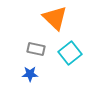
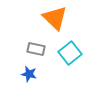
blue star: moved 1 px left; rotated 14 degrees clockwise
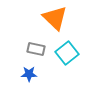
cyan square: moved 3 px left
blue star: rotated 14 degrees counterclockwise
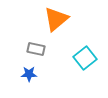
orange triangle: moved 1 px right, 1 px down; rotated 36 degrees clockwise
cyan square: moved 18 px right, 5 px down
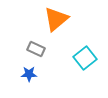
gray rectangle: rotated 12 degrees clockwise
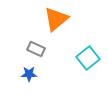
cyan square: moved 3 px right
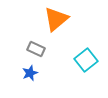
cyan square: moved 2 px left, 2 px down
blue star: moved 1 px right, 1 px up; rotated 21 degrees counterclockwise
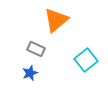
orange triangle: moved 1 px down
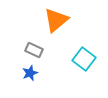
gray rectangle: moved 2 px left, 1 px down
cyan square: moved 2 px left, 1 px up; rotated 15 degrees counterclockwise
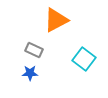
orange triangle: rotated 12 degrees clockwise
blue star: rotated 21 degrees clockwise
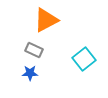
orange triangle: moved 10 px left
cyan square: rotated 15 degrees clockwise
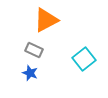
blue star: rotated 21 degrees clockwise
